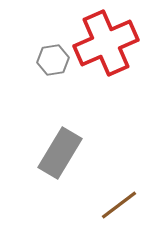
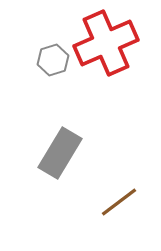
gray hexagon: rotated 8 degrees counterclockwise
brown line: moved 3 px up
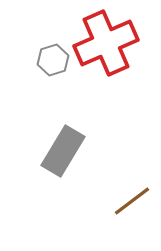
gray rectangle: moved 3 px right, 2 px up
brown line: moved 13 px right, 1 px up
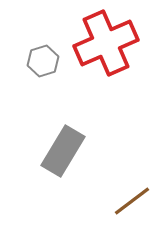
gray hexagon: moved 10 px left, 1 px down
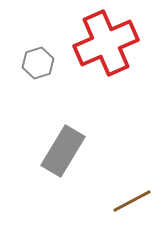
gray hexagon: moved 5 px left, 2 px down
brown line: rotated 9 degrees clockwise
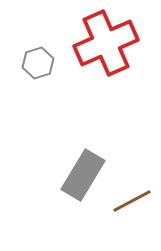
gray rectangle: moved 20 px right, 24 px down
